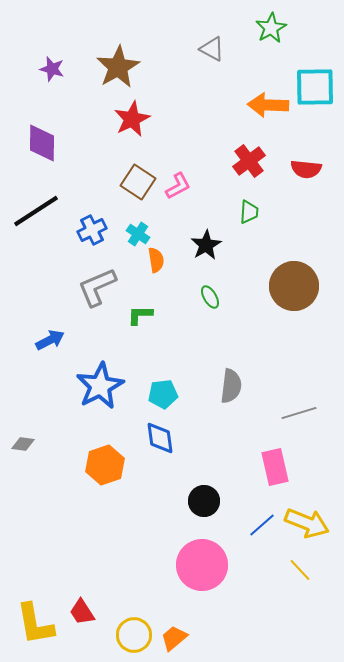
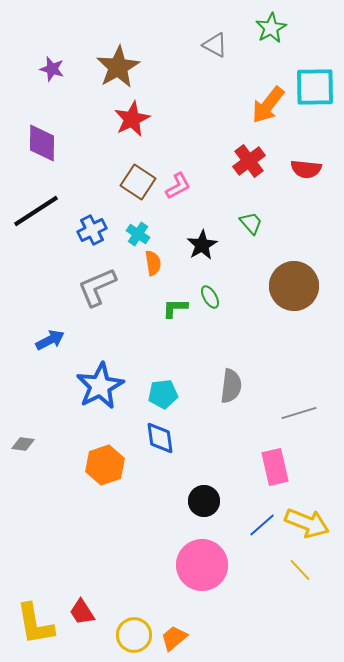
gray triangle: moved 3 px right, 4 px up
orange arrow: rotated 54 degrees counterclockwise
green trapezoid: moved 2 px right, 11 px down; rotated 45 degrees counterclockwise
black star: moved 4 px left
orange semicircle: moved 3 px left, 3 px down
green L-shape: moved 35 px right, 7 px up
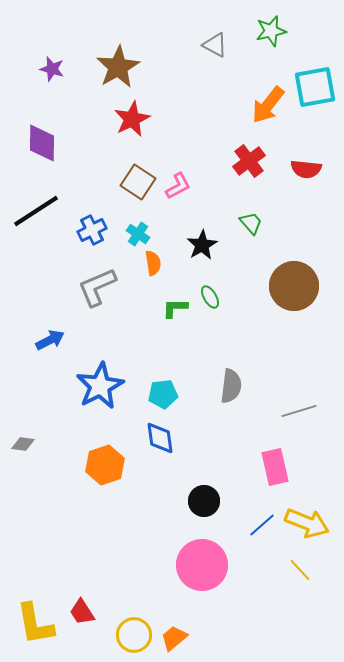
green star: moved 3 px down; rotated 16 degrees clockwise
cyan square: rotated 9 degrees counterclockwise
gray line: moved 2 px up
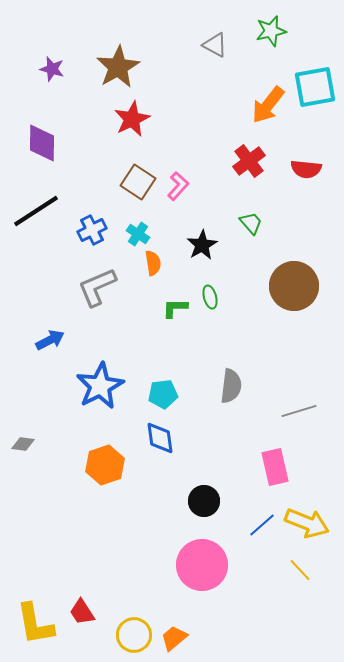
pink L-shape: rotated 20 degrees counterclockwise
green ellipse: rotated 15 degrees clockwise
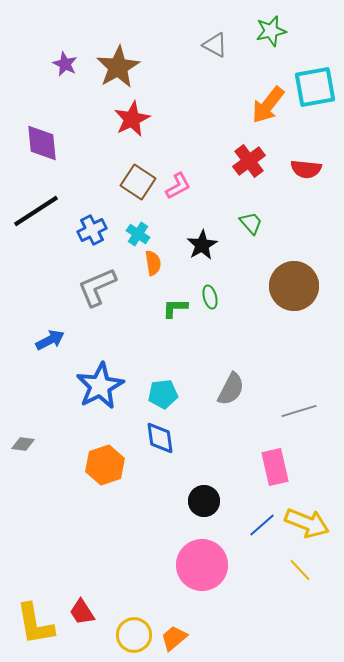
purple star: moved 13 px right, 5 px up; rotated 10 degrees clockwise
purple diamond: rotated 6 degrees counterclockwise
pink L-shape: rotated 20 degrees clockwise
gray semicircle: moved 3 px down; rotated 20 degrees clockwise
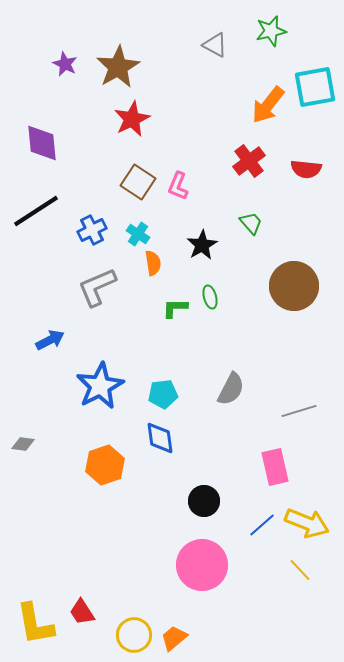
pink L-shape: rotated 140 degrees clockwise
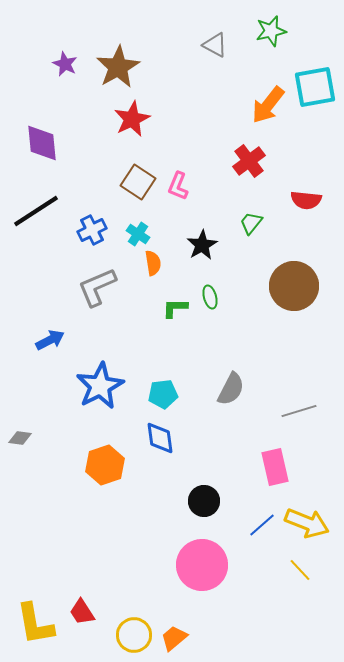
red semicircle: moved 31 px down
green trapezoid: rotated 100 degrees counterclockwise
gray diamond: moved 3 px left, 6 px up
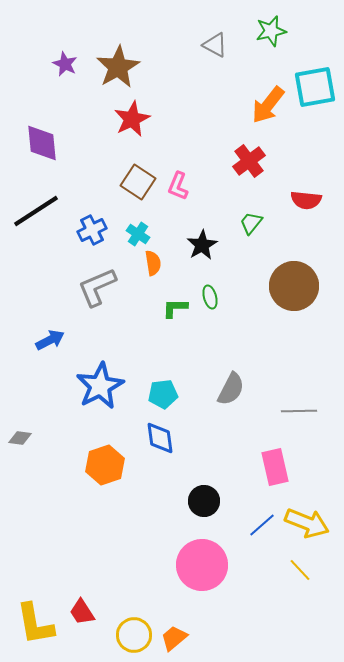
gray line: rotated 16 degrees clockwise
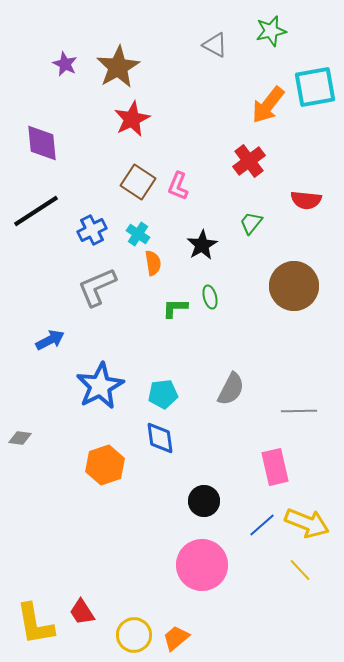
orange trapezoid: moved 2 px right
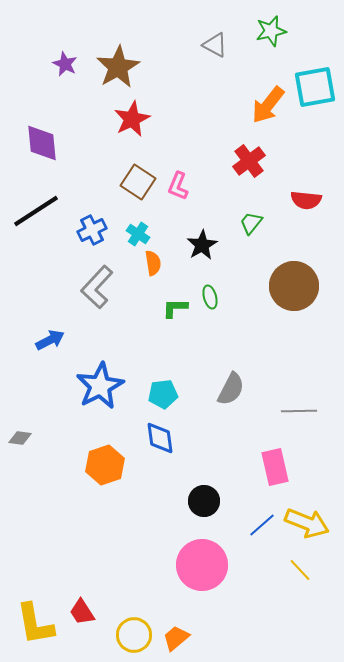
gray L-shape: rotated 24 degrees counterclockwise
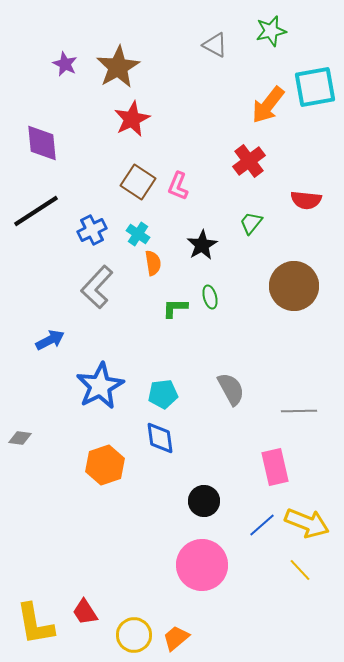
gray semicircle: rotated 56 degrees counterclockwise
red trapezoid: moved 3 px right
